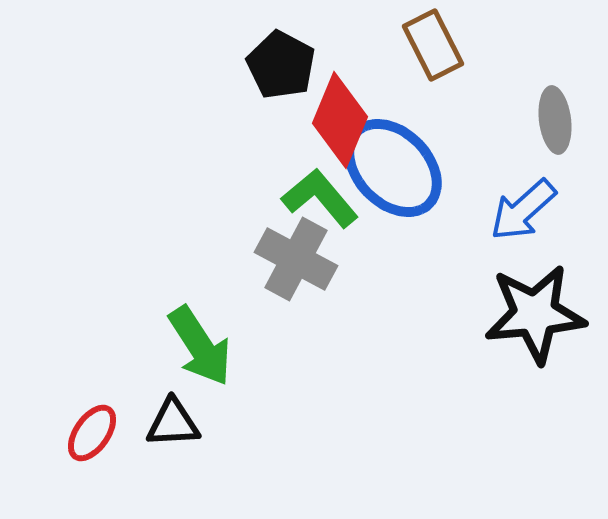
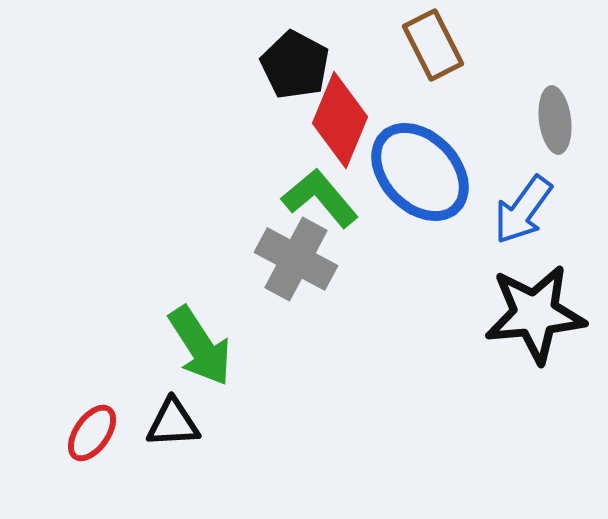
black pentagon: moved 14 px right
blue ellipse: moved 27 px right, 4 px down
blue arrow: rotated 12 degrees counterclockwise
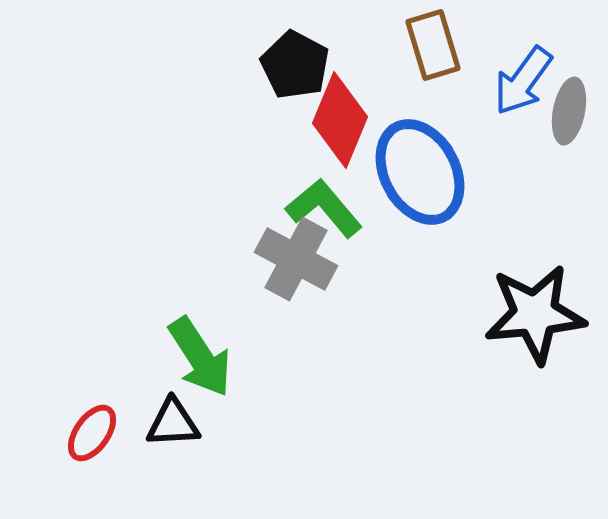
brown rectangle: rotated 10 degrees clockwise
gray ellipse: moved 14 px right, 9 px up; rotated 18 degrees clockwise
blue ellipse: rotated 16 degrees clockwise
green L-shape: moved 4 px right, 10 px down
blue arrow: moved 129 px up
green arrow: moved 11 px down
